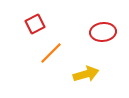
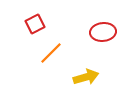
yellow arrow: moved 3 px down
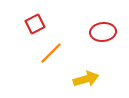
yellow arrow: moved 2 px down
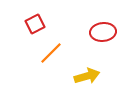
yellow arrow: moved 1 px right, 3 px up
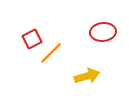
red square: moved 3 px left, 15 px down
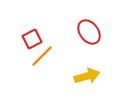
red ellipse: moved 14 px left; rotated 60 degrees clockwise
orange line: moved 9 px left, 3 px down
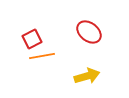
red ellipse: rotated 15 degrees counterclockwise
orange line: rotated 35 degrees clockwise
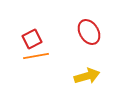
red ellipse: rotated 20 degrees clockwise
orange line: moved 6 px left
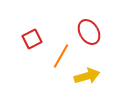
orange line: moved 25 px right; rotated 50 degrees counterclockwise
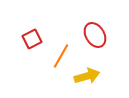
red ellipse: moved 6 px right, 3 px down
